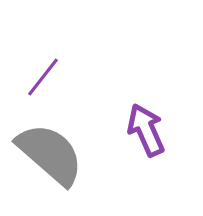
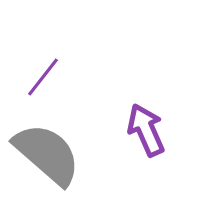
gray semicircle: moved 3 px left
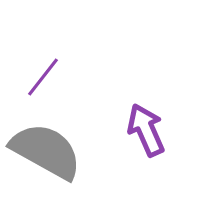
gray semicircle: moved 1 px left, 3 px up; rotated 12 degrees counterclockwise
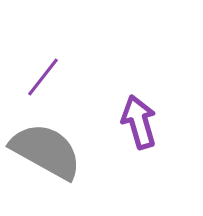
purple arrow: moved 7 px left, 8 px up; rotated 8 degrees clockwise
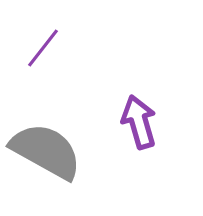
purple line: moved 29 px up
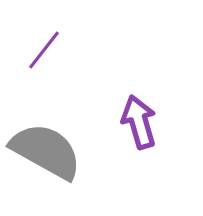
purple line: moved 1 px right, 2 px down
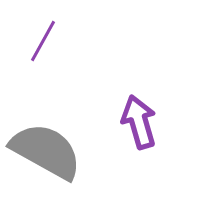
purple line: moved 1 px left, 9 px up; rotated 9 degrees counterclockwise
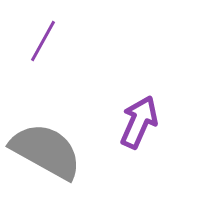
purple arrow: rotated 40 degrees clockwise
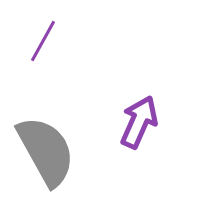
gray semicircle: rotated 32 degrees clockwise
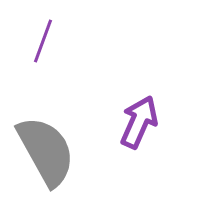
purple line: rotated 9 degrees counterclockwise
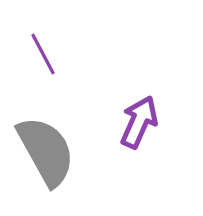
purple line: moved 13 px down; rotated 48 degrees counterclockwise
